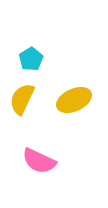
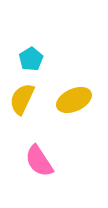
pink semicircle: rotated 32 degrees clockwise
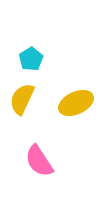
yellow ellipse: moved 2 px right, 3 px down
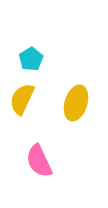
yellow ellipse: rotated 48 degrees counterclockwise
pink semicircle: rotated 8 degrees clockwise
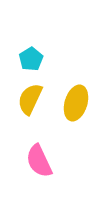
yellow semicircle: moved 8 px right
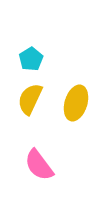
pink semicircle: moved 4 px down; rotated 12 degrees counterclockwise
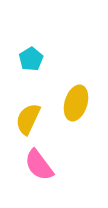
yellow semicircle: moved 2 px left, 20 px down
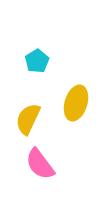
cyan pentagon: moved 6 px right, 2 px down
pink semicircle: moved 1 px right, 1 px up
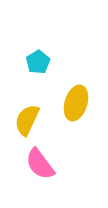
cyan pentagon: moved 1 px right, 1 px down
yellow semicircle: moved 1 px left, 1 px down
